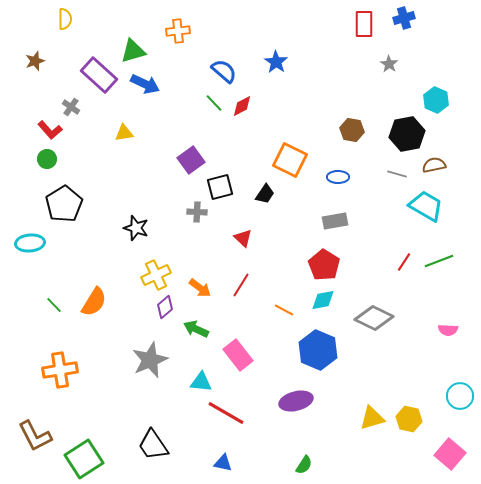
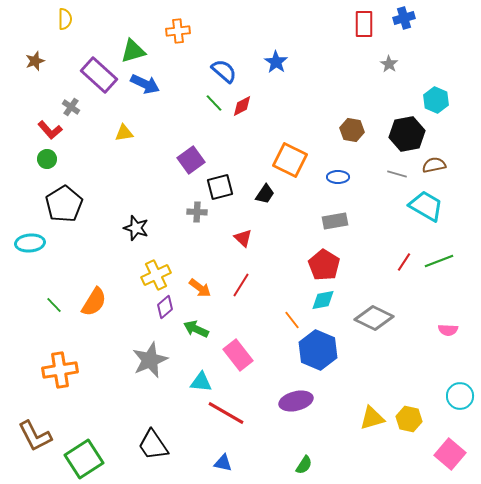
orange line at (284, 310): moved 8 px right, 10 px down; rotated 24 degrees clockwise
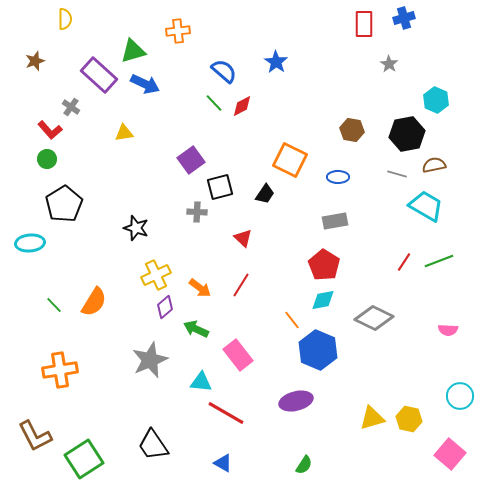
blue triangle at (223, 463): rotated 18 degrees clockwise
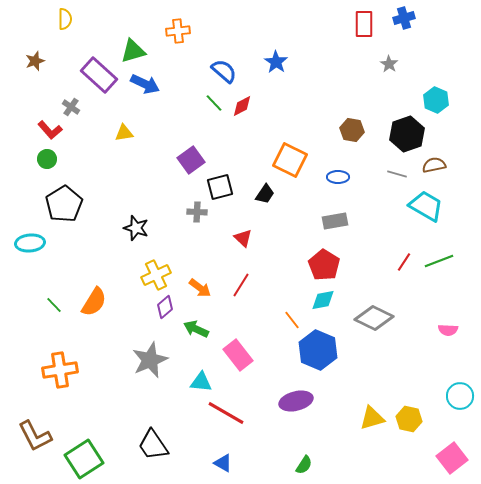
black hexagon at (407, 134): rotated 8 degrees counterclockwise
pink square at (450, 454): moved 2 px right, 4 px down; rotated 12 degrees clockwise
